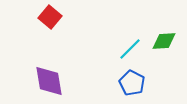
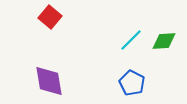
cyan line: moved 1 px right, 9 px up
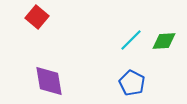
red square: moved 13 px left
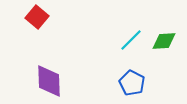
purple diamond: rotated 8 degrees clockwise
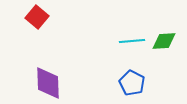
cyan line: moved 1 px right, 1 px down; rotated 40 degrees clockwise
purple diamond: moved 1 px left, 2 px down
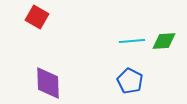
red square: rotated 10 degrees counterclockwise
blue pentagon: moved 2 px left, 2 px up
